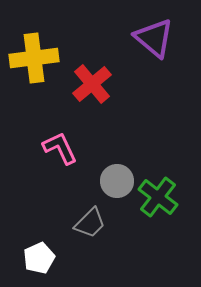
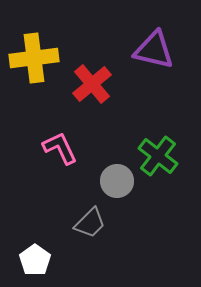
purple triangle: moved 12 px down; rotated 27 degrees counterclockwise
green cross: moved 41 px up
white pentagon: moved 4 px left, 2 px down; rotated 12 degrees counterclockwise
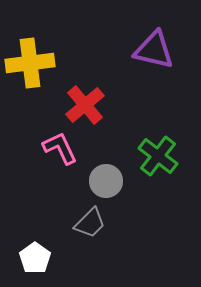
yellow cross: moved 4 px left, 5 px down
red cross: moved 7 px left, 21 px down
gray circle: moved 11 px left
white pentagon: moved 2 px up
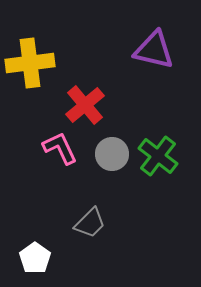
gray circle: moved 6 px right, 27 px up
